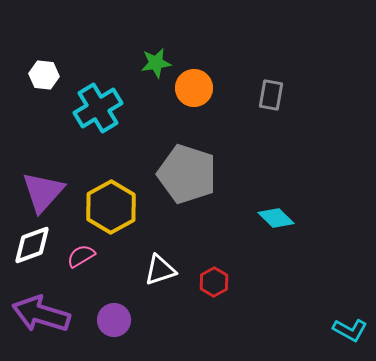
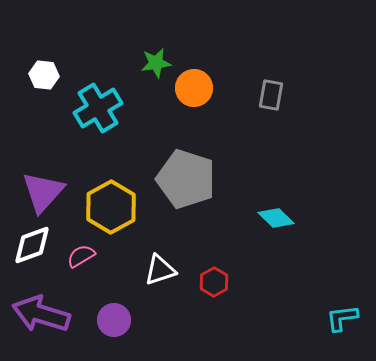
gray pentagon: moved 1 px left, 5 px down
cyan L-shape: moved 8 px left, 12 px up; rotated 144 degrees clockwise
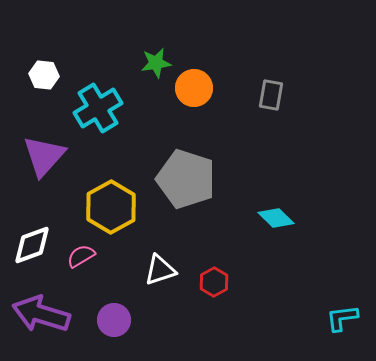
purple triangle: moved 1 px right, 36 px up
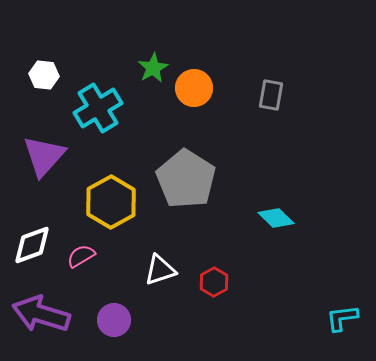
green star: moved 3 px left, 5 px down; rotated 20 degrees counterclockwise
gray pentagon: rotated 14 degrees clockwise
yellow hexagon: moved 5 px up
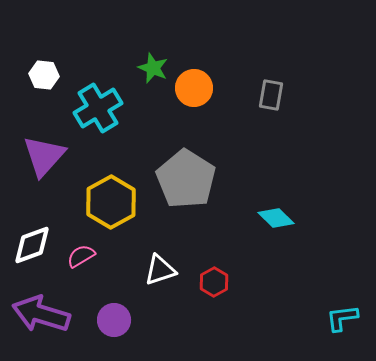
green star: rotated 20 degrees counterclockwise
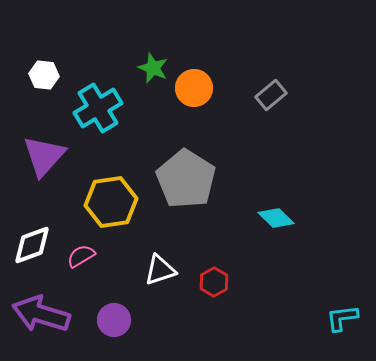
gray rectangle: rotated 40 degrees clockwise
yellow hexagon: rotated 21 degrees clockwise
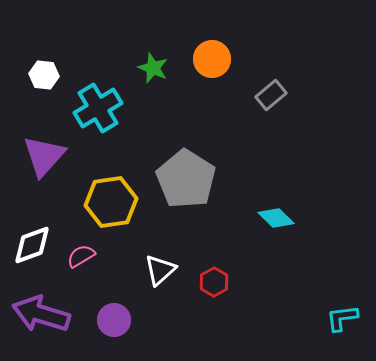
orange circle: moved 18 px right, 29 px up
white triangle: rotated 24 degrees counterclockwise
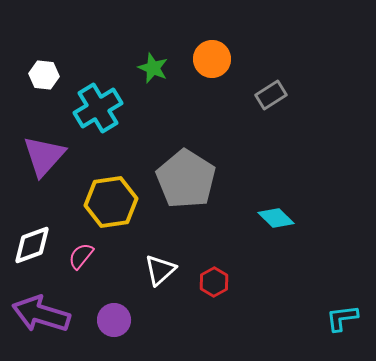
gray rectangle: rotated 8 degrees clockwise
pink semicircle: rotated 20 degrees counterclockwise
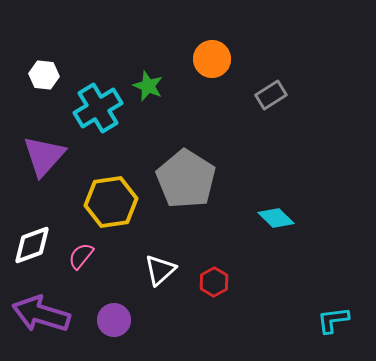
green star: moved 5 px left, 18 px down
cyan L-shape: moved 9 px left, 2 px down
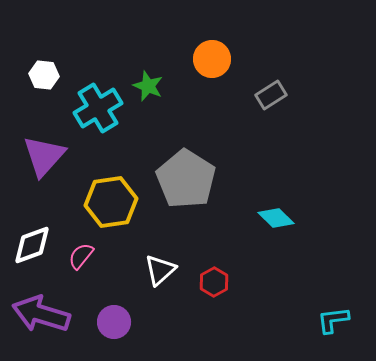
purple circle: moved 2 px down
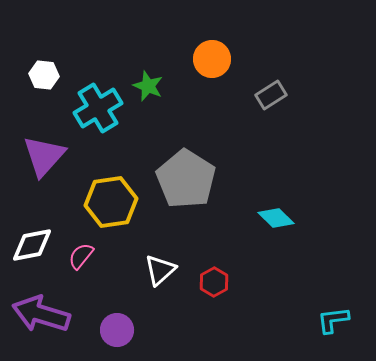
white diamond: rotated 9 degrees clockwise
purple circle: moved 3 px right, 8 px down
